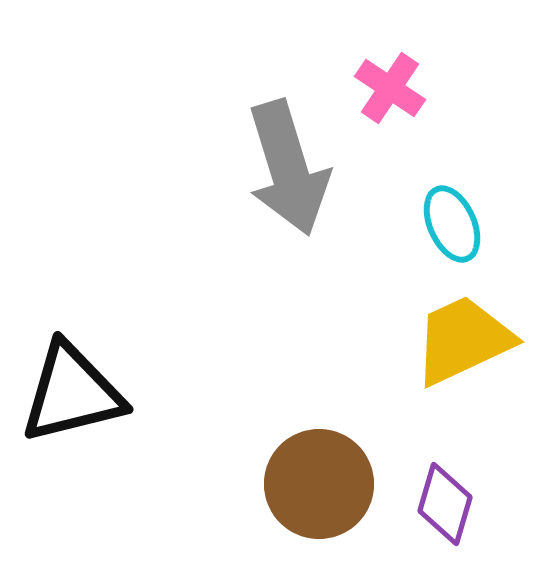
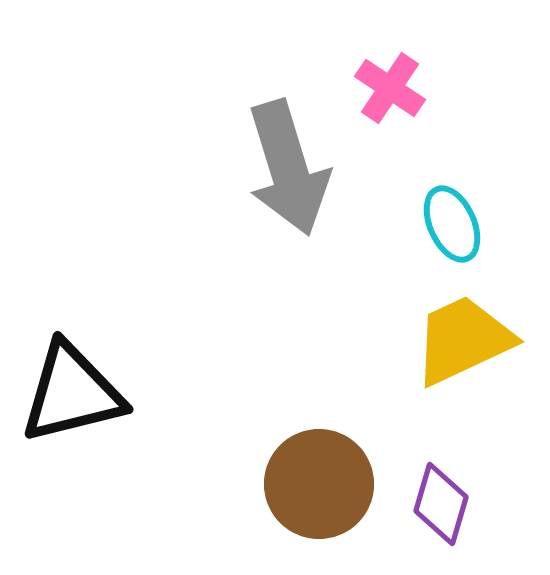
purple diamond: moved 4 px left
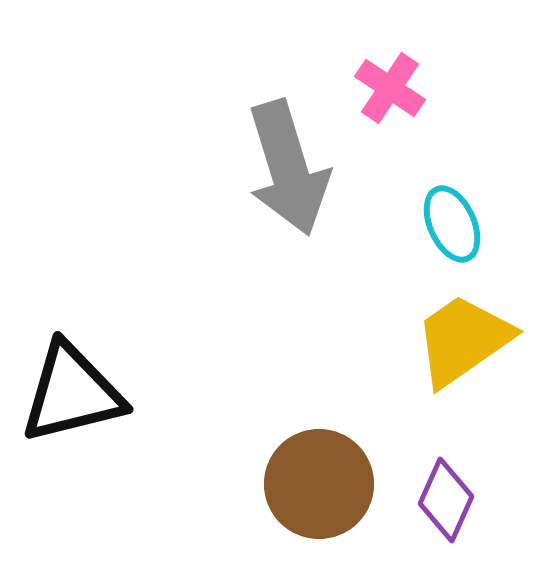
yellow trapezoid: rotated 10 degrees counterclockwise
purple diamond: moved 5 px right, 4 px up; rotated 8 degrees clockwise
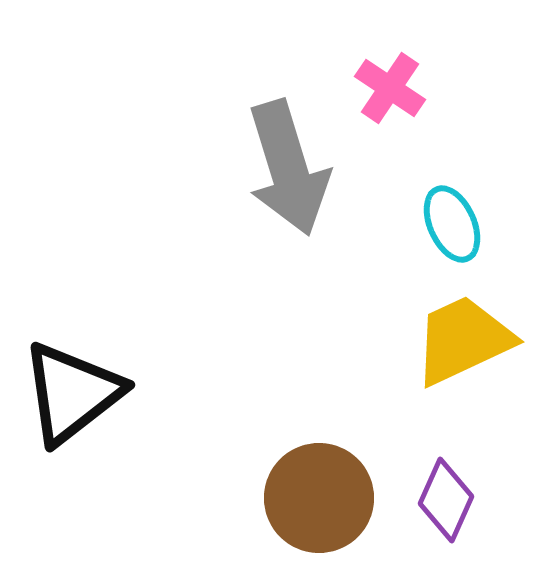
yellow trapezoid: rotated 10 degrees clockwise
black triangle: rotated 24 degrees counterclockwise
brown circle: moved 14 px down
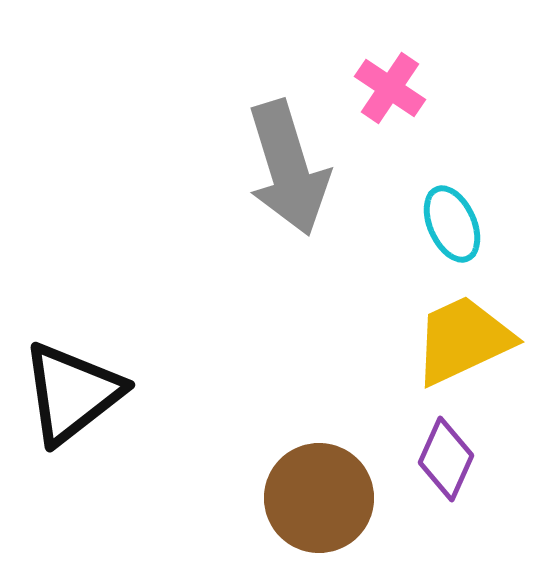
purple diamond: moved 41 px up
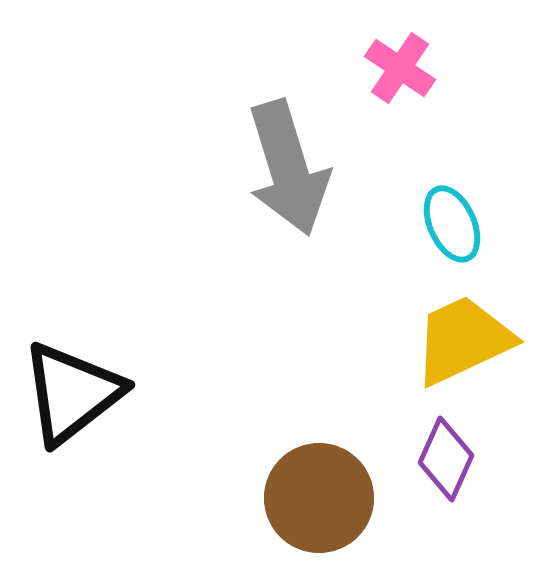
pink cross: moved 10 px right, 20 px up
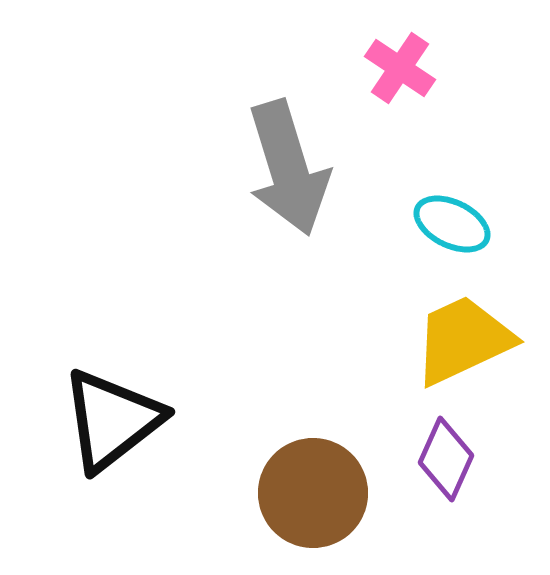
cyan ellipse: rotated 40 degrees counterclockwise
black triangle: moved 40 px right, 27 px down
brown circle: moved 6 px left, 5 px up
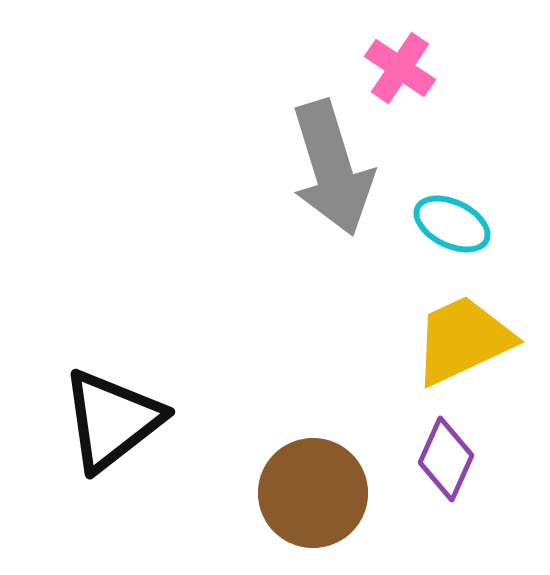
gray arrow: moved 44 px right
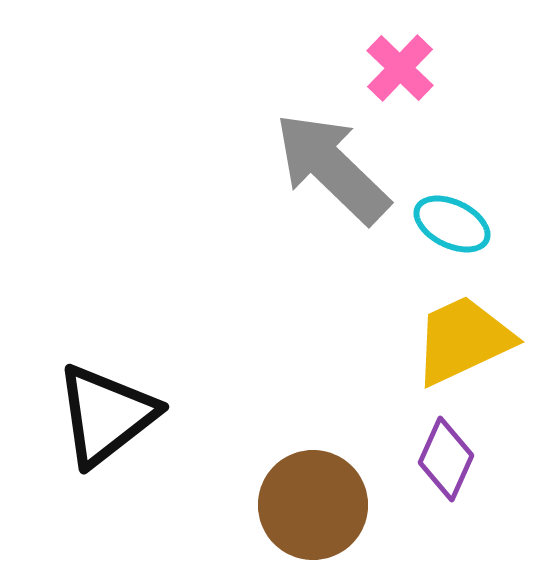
pink cross: rotated 10 degrees clockwise
gray arrow: rotated 151 degrees clockwise
black triangle: moved 6 px left, 5 px up
brown circle: moved 12 px down
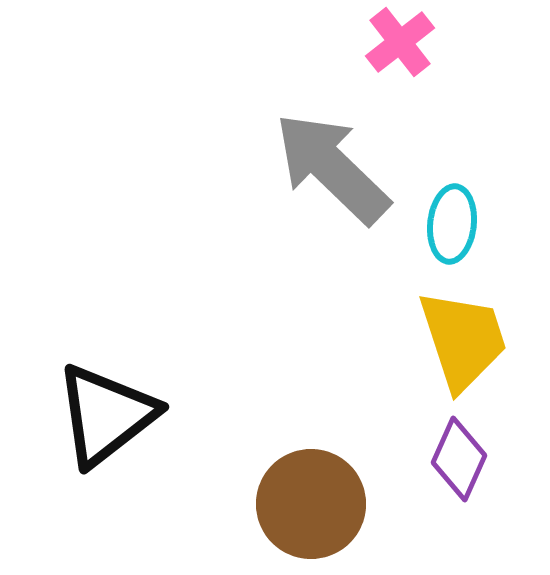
pink cross: moved 26 px up; rotated 8 degrees clockwise
cyan ellipse: rotated 70 degrees clockwise
yellow trapezoid: rotated 97 degrees clockwise
purple diamond: moved 13 px right
brown circle: moved 2 px left, 1 px up
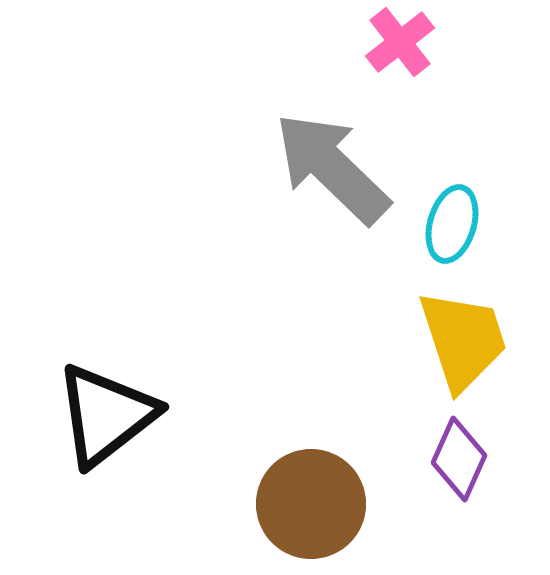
cyan ellipse: rotated 10 degrees clockwise
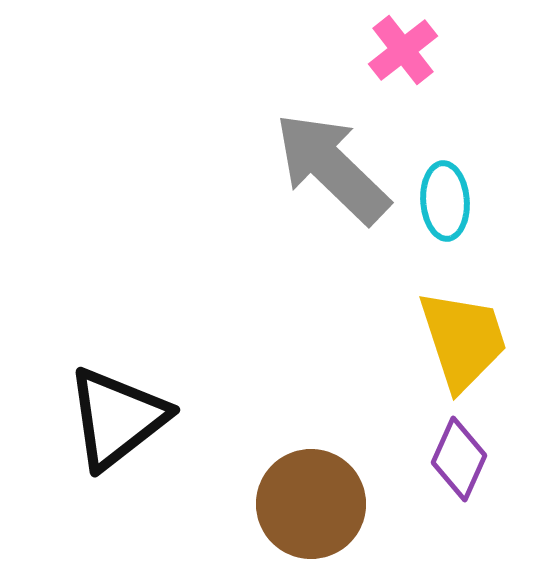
pink cross: moved 3 px right, 8 px down
cyan ellipse: moved 7 px left, 23 px up; rotated 20 degrees counterclockwise
black triangle: moved 11 px right, 3 px down
